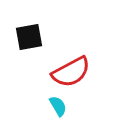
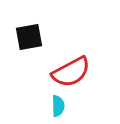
cyan semicircle: rotated 30 degrees clockwise
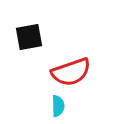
red semicircle: rotated 9 degrees clockwise
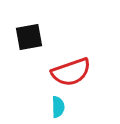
cyan semicircle: moved 1 px down
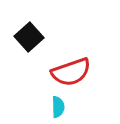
black square: rotated 32 degrees counterclockwise
